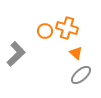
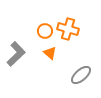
orange cross: moved 1 px right, 1 px down
orange triangle: moved 26 px left
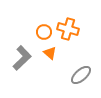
orange circle: moved 1 px left, 1 px down
gray L-shape: moved 6 px right, 4 px down
